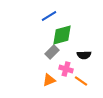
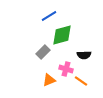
gray rectangle: moved 9 px left
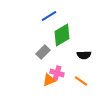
green diamond: rotated 15 degrees counterclockwise
pink cross: moved 9 px left, 4 px down
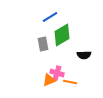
blue line: moved 1 px right, 1 px down
gray rectangle: moved 8 px up; rotated 56 degrees counterclockwise
orange line: moved 11 px left, 1 px down; rotated 24 degrees counterclockwise
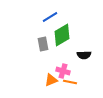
pink cross: moved 6 px right, 2 px up
orange triangle: moved 2 px right
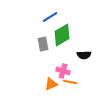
orange triangle: moved 4 px down
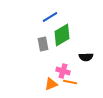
black semicircle: moved 2 px right, 2 px down
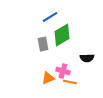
black semicircle: moved 1 px right, 1 px down
orange triangle: moved 3 px left, 6 px up
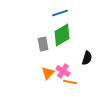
blue line: moved 10 px right, 4 px up; rotated 14 degrees clockwise
black semicircle: rotated 72 degrees counterclockwise
pink cross: rotated 16 degrees clockwise
orange triangle: moved 5 px up; rotated 24 degrees counterclockwise
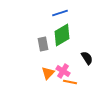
black semicircle: rotated 48 degrees counterclockwise
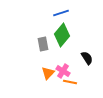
blue line: moved 1 px right
green diamond: rotated 20 degrees counterclockwise
